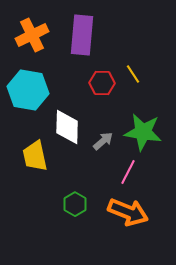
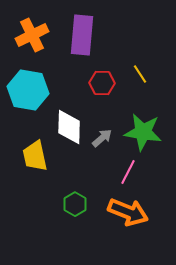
yellow line: moved 7 px right
white diamond: moved 2 px right
gray arrow: moved 1 px left, 3 px up
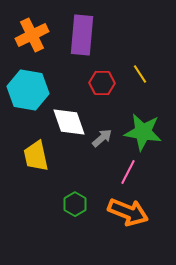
white diamond: moved 5 px up; rotated 21 degrees counterclockwise
yellow trapezoid: moved 1 px right
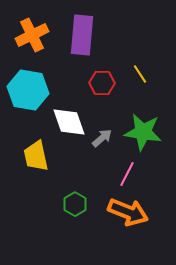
pink line: moved 1 px left, 2 px down
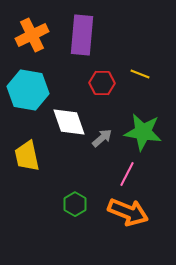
yellow line: rotated 36 degrees counterclockwise
yellow trapezoid: moved 9 px left
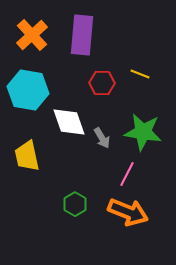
orange cross: rotated 16 degrees counterclockwise
gray arrow: rotated 100 degrees clockwise
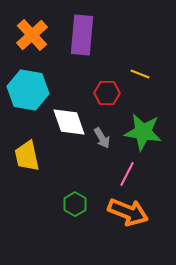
red hexagon: moved 5 px right, 10 px down
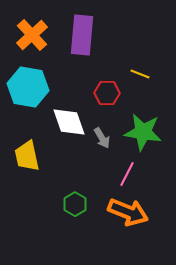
cyan hexagon: moved 3 px up
